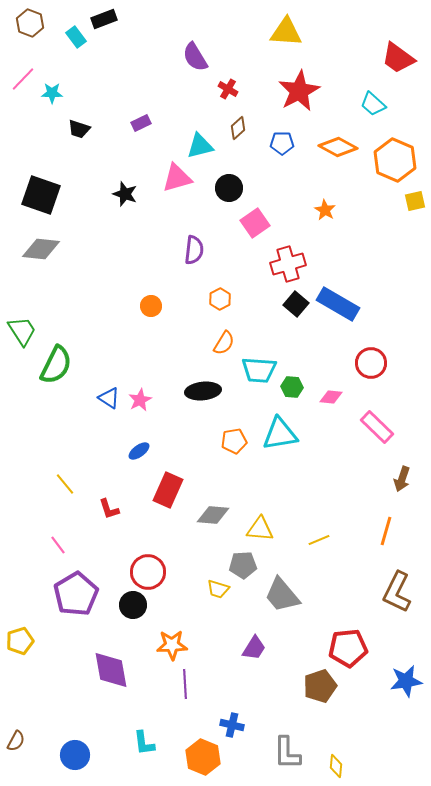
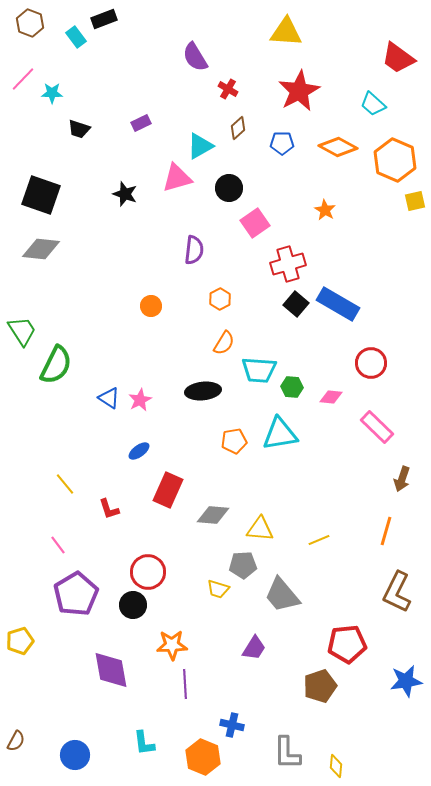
cyan triangle at (200, 146): rotated 16 degrees counterclockwise
red pentagon at (348, 648): moved 1 px left, 4 px up
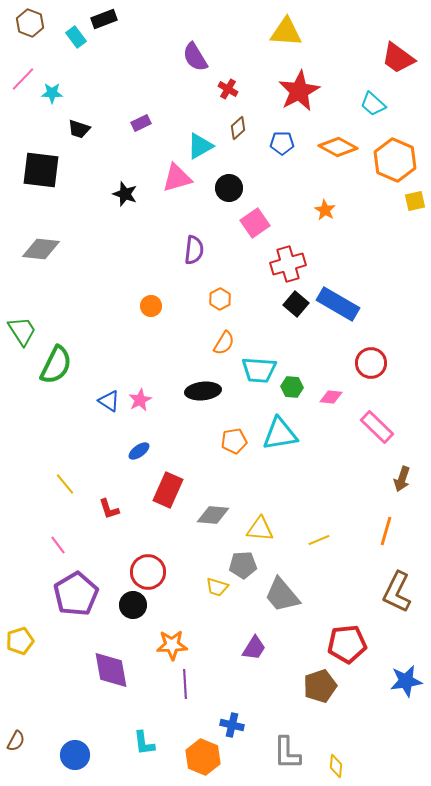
black square at (41, 195): moved 25 px up; rotated 12 degrees counterclockwise
blue triangle at (109, 398): moved 3 px down
yellow trapezoid at (218, 589): moved 1 px left, 2 px up
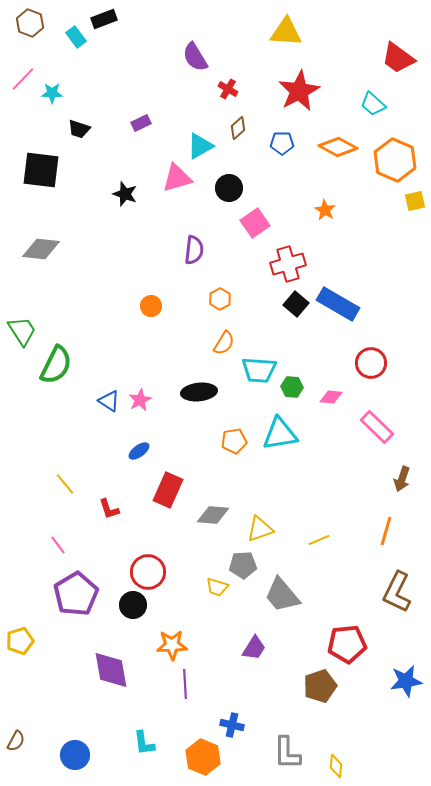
black ellipse at (203, 391): moved 4 px left, 1 px down
yellow triangle at (260, 529): rotated 24 degrees counterclockwise
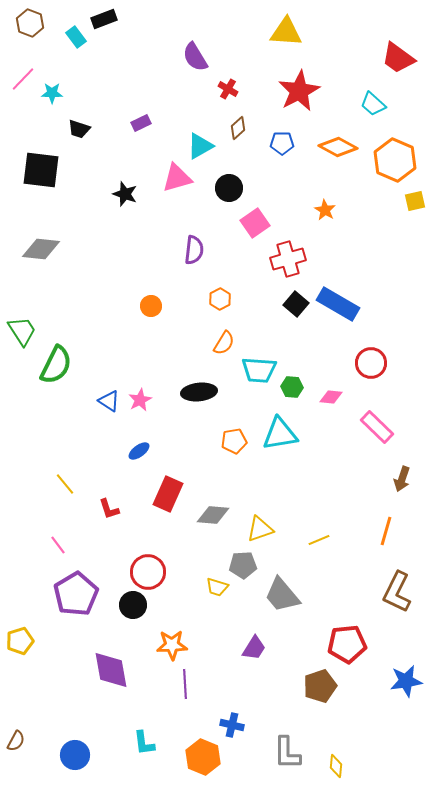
red cross at (288, 264): moved 5 px up
red rectangle at (168, 490): moved 4 px down
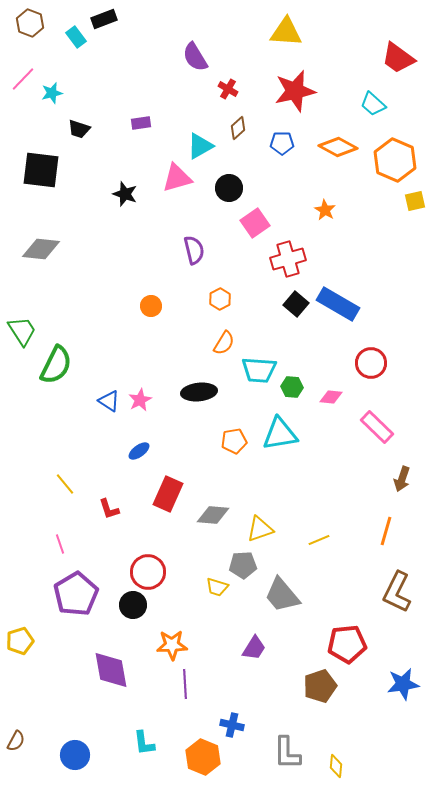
red star at (299, 91): moved 4 px left; rotated 15 degrees clockwise
cyan star at (52, 93): rotated 15 degrees counterclockwise
purple rectangle at (141, 123): rotated 18 degrees clockwise
purple semicircle at (194, 250): rotated 20 degrees counterclockwise
pink line at (58, 545): moved 2 px right, 1 px up; rotated 18 degrees clockwise
blue star at (406, 681): moved 3 px left, 3 px down
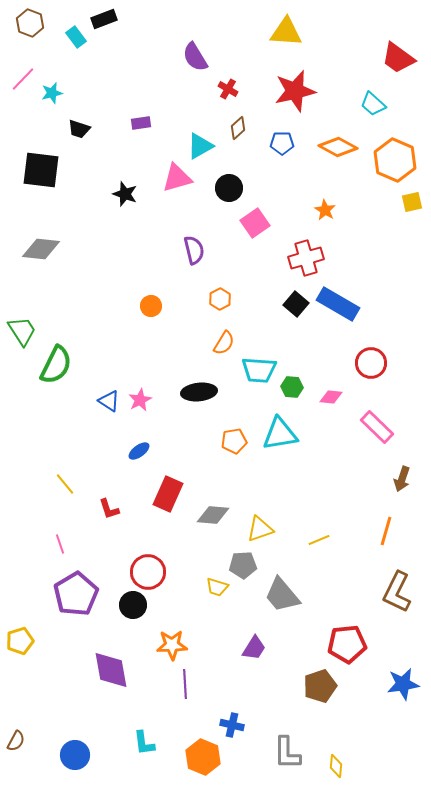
yellow square at (415, 201): moved 3 px left, 1 px down
red cross at (288, 259): moved 18 px right, 1 px up
